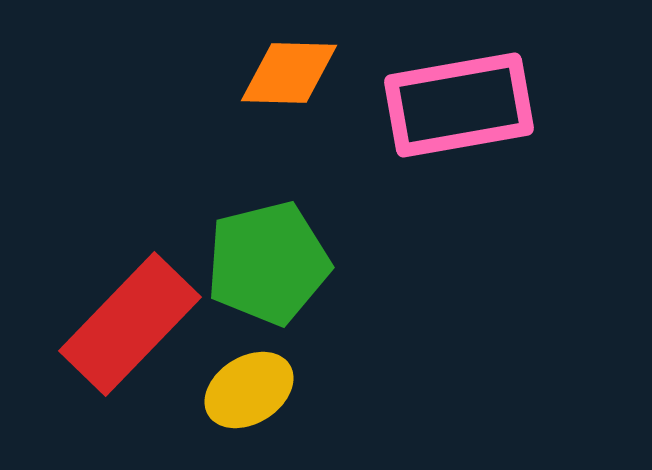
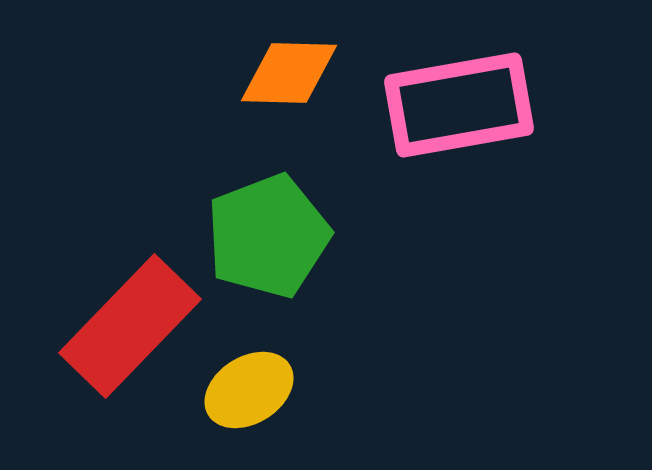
green pentagon: moved 27 px up; rotated 7 degrees counterclockwise
red rectangle: moved 2 px down
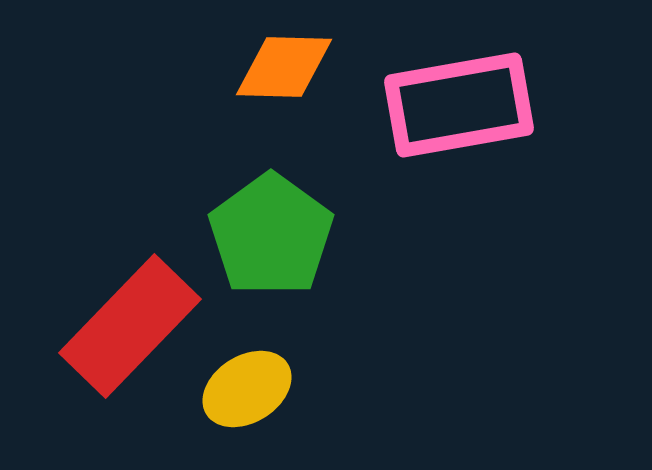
orange diamond: moved 5 px left, 6 px up
green pentagon: moved 3 px right, 1 px up; rotated 15 degrees counterclockwise
yellow ellipse: moved 2 px left, 1 px up
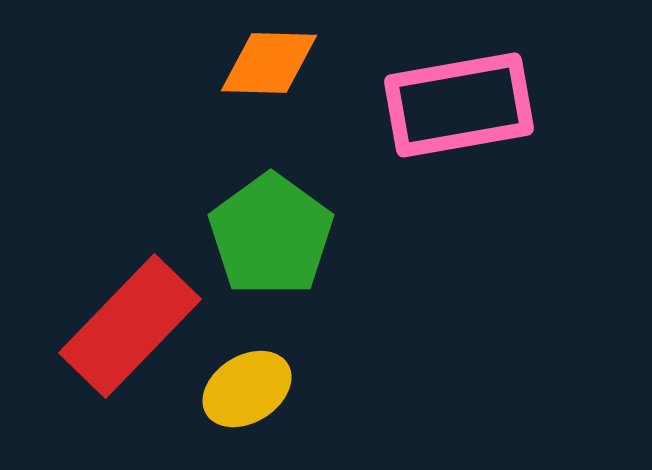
orange diamond: moved 15 px left, 4 px up
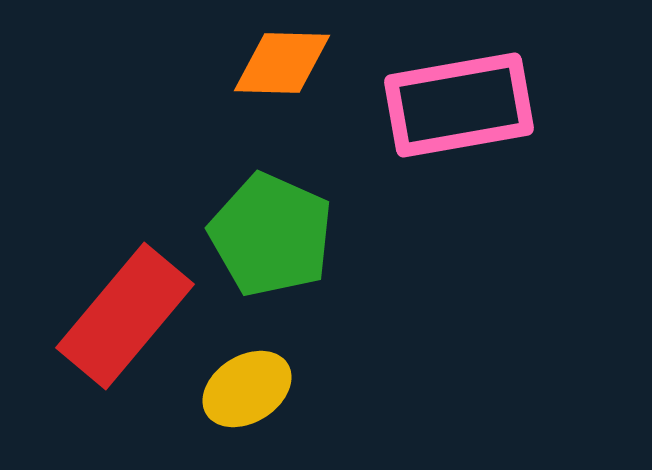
orange diamond: moved 13 px right
green pentagon: rotated 12 degrees counterclockwise
red rectangle: moved 5 px left, 10 px up; rotated 4 degrees counterclockwise
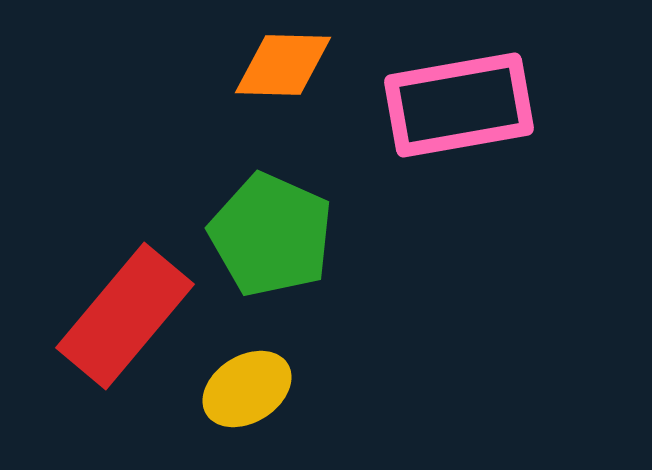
orange diamond: moved 1 px right, 2 px down
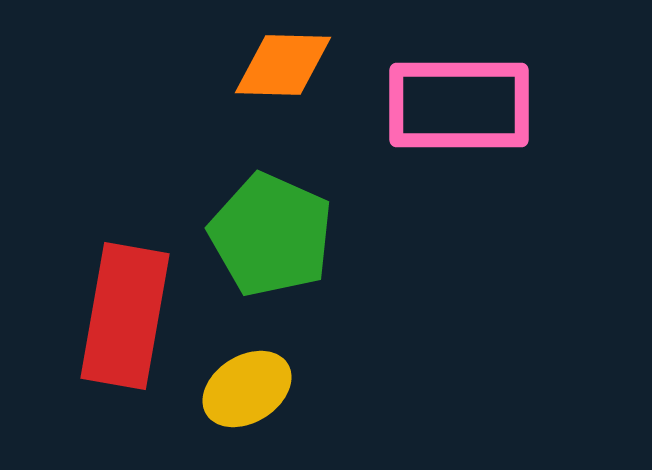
pink rectangle: rotated 10 degrees clockwise
red rectangle: rotated 30 degrees counterclockwise
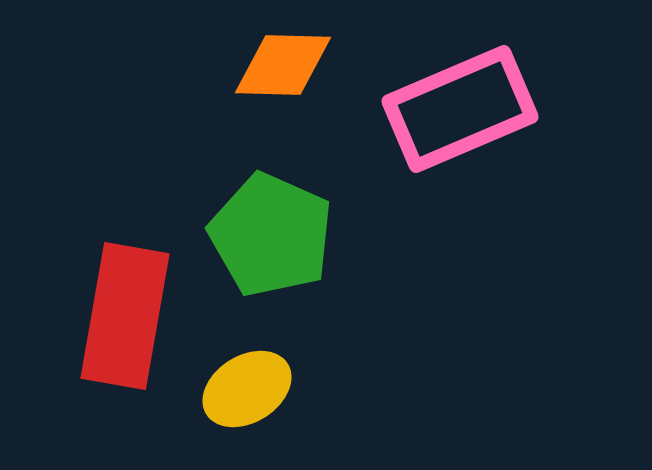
pink rectangle: moved 1 px right, 4 px down; rotated 23 degrees counterclockwise
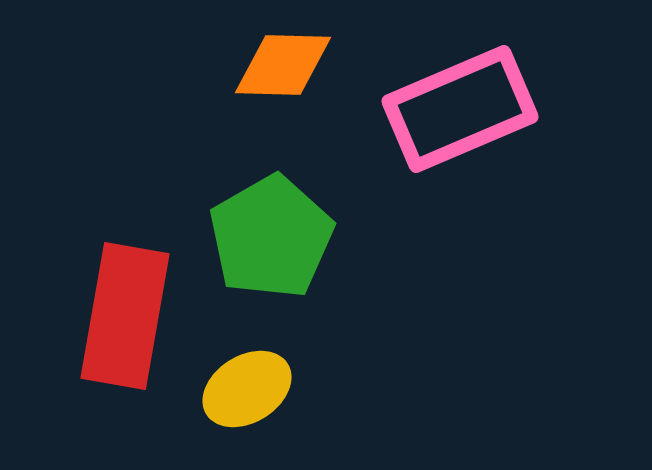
green pentagon: moved 2 px down; rotated 18 degrees clockwise
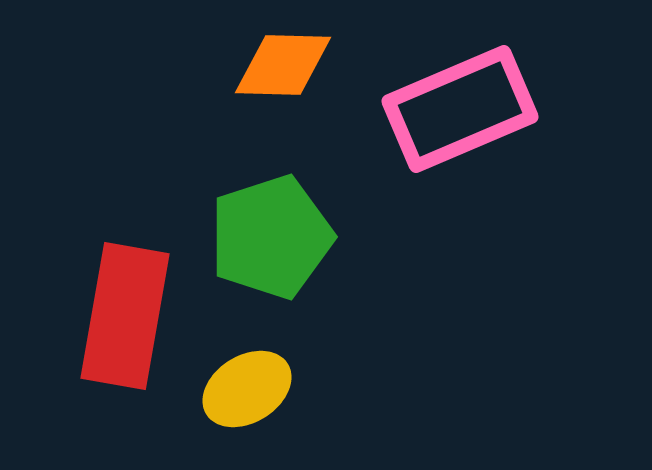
green pentagon: rotated 12 degrees clockwise
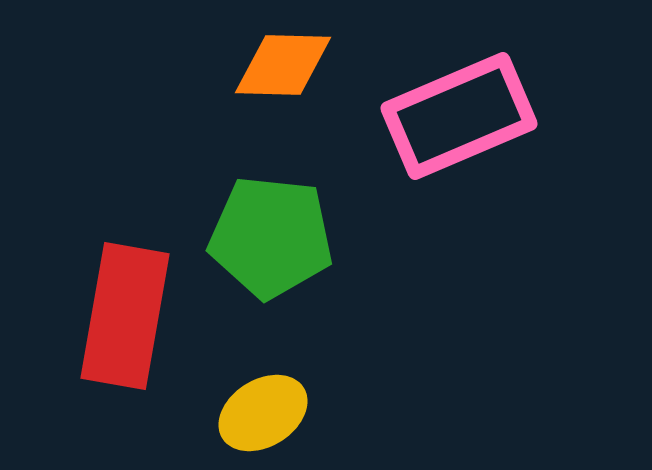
pink rectangle: moved 1 px left, 7 px down
green pentagon: rotated 24 degrees clockwise
yellow ellipse: moved 16 px right, 24 px down
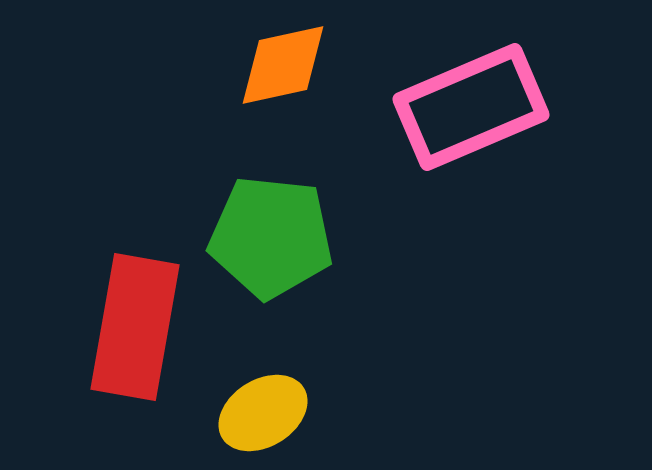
orange diamond: rotated 14 degrees counterclockwise
pink rectangle: moved 12 px right, 9 px up
red rectangle: moved 10 px right, 11 px down
